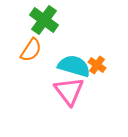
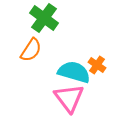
green cross: moved 2 px up
cyan semicircle: moved 6 px down
pink triangle: moved 7 px down
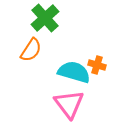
green cross: moved 1 px right; rotated 12 degrees clockwise
orange cross: rotated 18 degrees counterclockwise
pink triangle: moved 6 px down
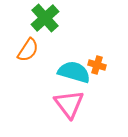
orange semicircle: moved 3 px left
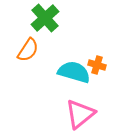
pink triangle: moved 11 px right, 10 px down; rotated 28 degrees clockwise
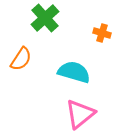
orange semicircle: moved 7 px left, 9 px down
orange cross: moved 5 px right, 32 px up
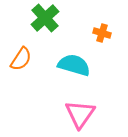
cyan semicircle: moved 7 px up
pink triangle: rotated 16 degrees counterclockwise
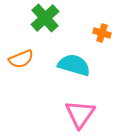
orange semicircle: rotated 35 degrees clockwise
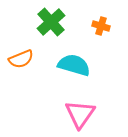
green cross: moved 6 px right, 4 px down
orange cross: moved 1 px left, 7 px up
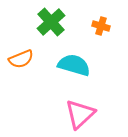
pink triangle: rotated 12 degrees clockwise
